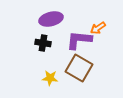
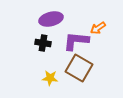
purple L-shape: moved 3 px left, 1 px down
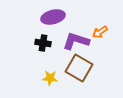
purple ellipse: moved 2 px right, 2 px up
orange arrow: moved 2 px right, 4 px down
purple L-shape: rotated 12 degrees clockwise
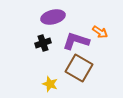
orange arrow: rotated 112 degrees counterclockwise
black cross: rotated 28 degrees counterclockwise
yellow star: moved 6 px down; rotated 14 degrees clockwise
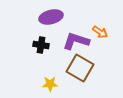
purple ellipse: moved 2 px left
black cross: moved 2 px left, 2 px down; rotated 28 degrees clockwise
brown square: moved 1 px right
yellow star: rotated 21 degrees counterclockwise
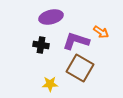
orange arrow: moved 1 px right
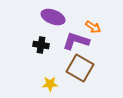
purple ellipse: moved 2 px right; rotated 35 degrees clockwise
orange arrow: moved 8 px left, 5 px up
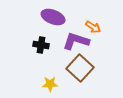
brown square: rotated 12 degrees clockwise
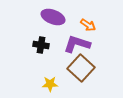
orange arrow: moved 5 px left, 2 px up
purple L-shape: moved 1 px right, 3 px down
brown square: moved 1 px right
